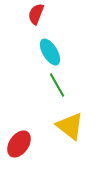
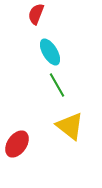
red ellipse: moved 2 px left
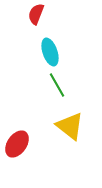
cyan ellipse: rotated 12 degrees clockwise
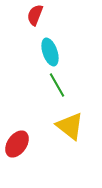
red semicircle: moved 1 px left, 1 px down
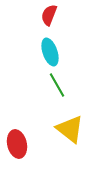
red semicircle: moved 14 px right
yellow triangle: moved 3 px down
red ellipse: rotated 48 degrees counterclockwise
